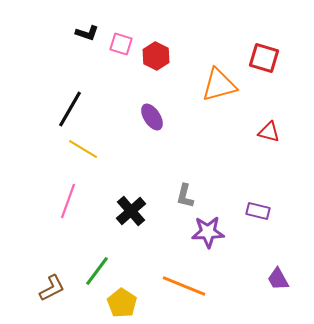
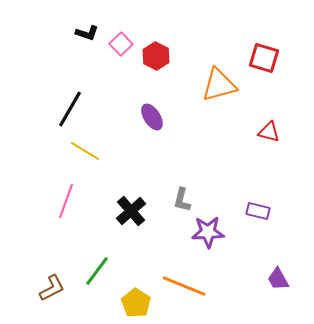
pink square: rotated 30 degrees clockwise
yellow line: moved 2 px right, 2 px down
gray L-shape: moved 3 px left, 4 px down
pink line: moved 2 px left
yellow pentagon: moved 14 px right
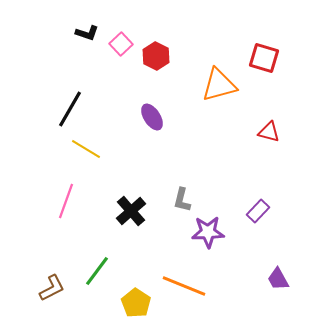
yellow line: moved 1 px right, 2 px up
purple rectangle: rotated 60 degrees counterclockwise
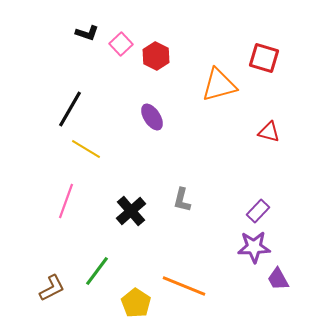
purple star: moved 46 px right, 15 px down
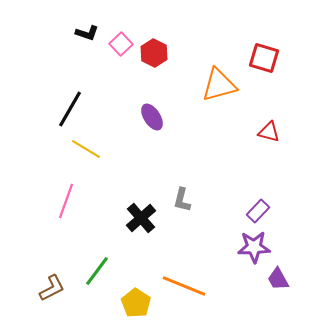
red hexagon: moved 2 px left, 3 px up
black cross: moved 10 px right, 7 px down
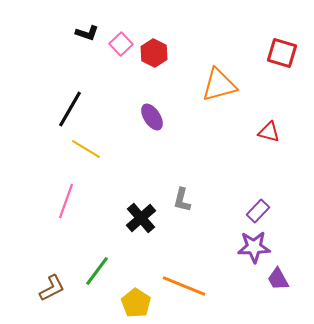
red square: moved 18 px right, 5 px up
